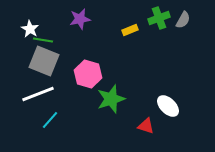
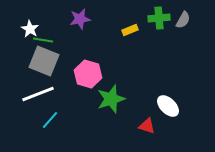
green cross: rotated 15 degrees clockwise
red triangle: moved 1 px right
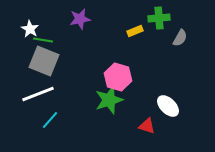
gray semicircle: moved 3 px left, 18 px down
yellow rectangle: moved 5 px right, 1 px down
pink hexagon: moved 30 px right, 3 px down
green star: moved 2 px left, 1 px down
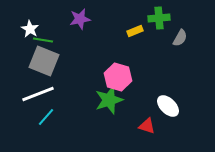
cyan line: moved 4 px left, 3 px up
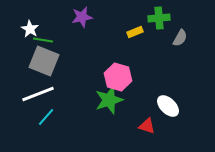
purple star: moved 2 px right, 2 px up
yellow rectangle: moved 1 px down
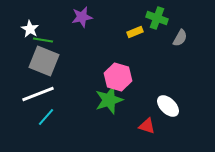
green cross: moved 2 px left; rotated 25 degrees clockwise
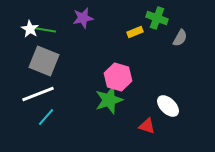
purple star: moved 1 px right, 1 px down
green line: moved 3 px right, 10 px up
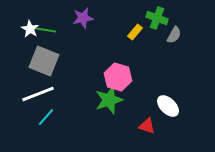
yellow rectangle: rotated 28 degrees counterclockwise
gray semicircle: moved 6 px left, 3 px up
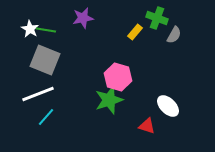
gray square: moved 1 px right, 1 px up
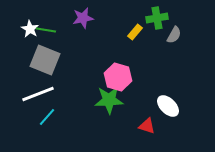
green cross: rotated 30 degrees counterclockwise
green star: rotated 16 degrees clockwise
cyan line: moved 1 px right
